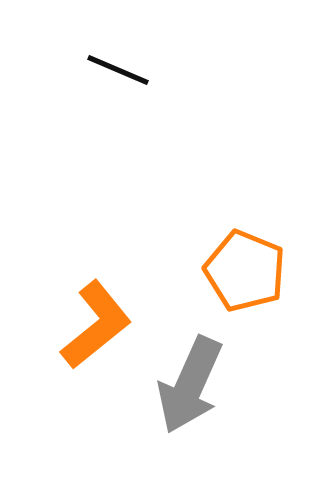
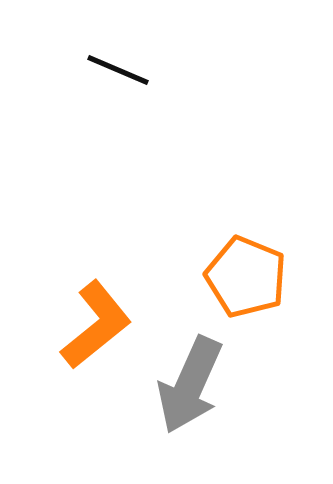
orange pentagon: moved 1 px right, 6 px down
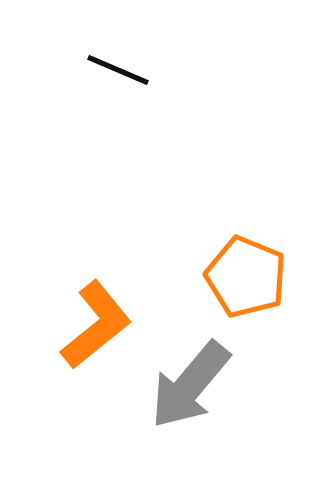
gray arrow: rotated 16 degrees clockwise
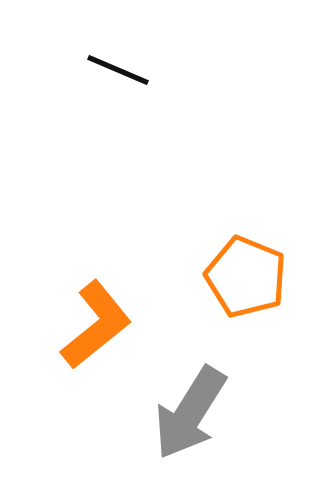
gray arrow: moved 28 px down; rotated 8 degrees counterclockwise
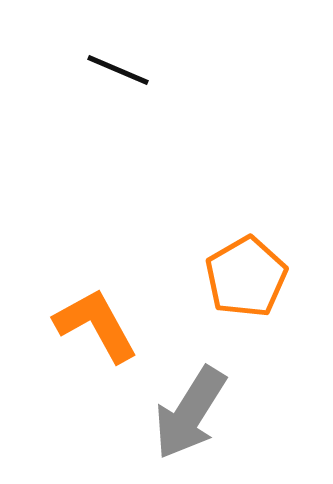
orange pentagon: rotated 20 degrees clockwise
orange L-shape: rotated 80 degrees counterclockwise
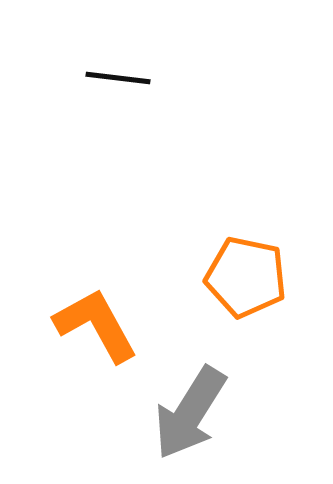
black line: moved 8 px down; rotated 16 degrees counterclockwise
orange pentagon: rotated 30 degrees counterclockwise
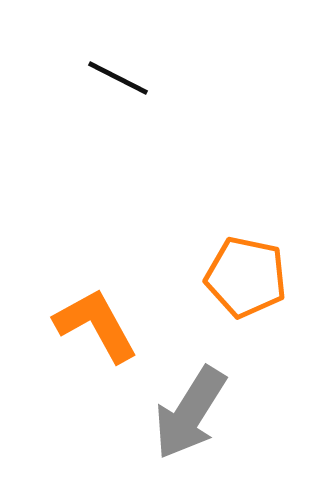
black line: rotated 20 degrees clockwise
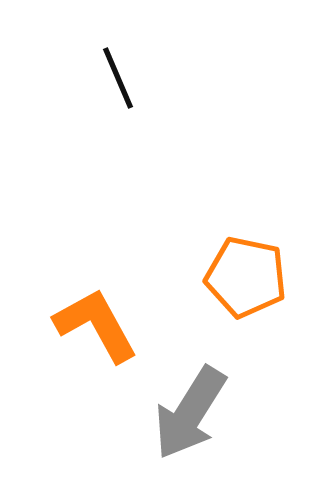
black line: rotated 40 degrees clockwise
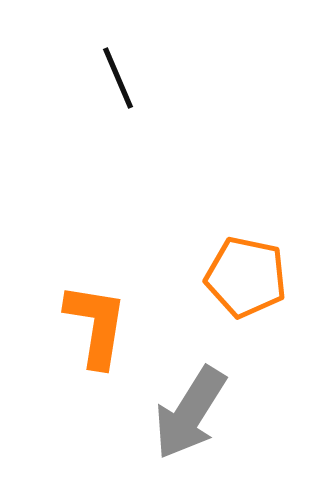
orange L-shape: rotated 38 degrees clockwise
